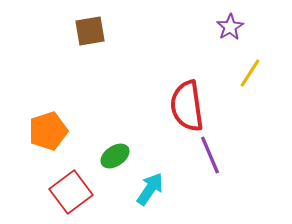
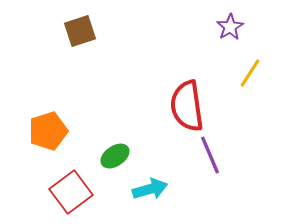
brown square: moved 10 px left; rotated 8 degrees counterclockwise
cyan arrow: rotated 40 degrees clockwise
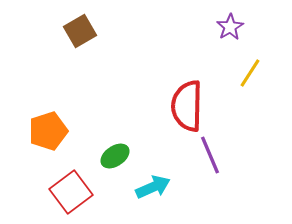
brown square: rotated 12 degrees counterclockwise
red semicircle: rotated 9 degrees clockwise
cyan arrow: moved 3 px right, 2 px up; rotated 8 degrees counterclockwise
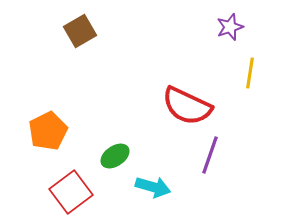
purple star: rotated 12 degrees clockwise
yellow line: rotated 24 degrees counterclockwise
red semicircle: rotated 66 degrees counterclockwise
orange pentagon: rotated 9 degrees counterclockwise
purple line: rotated 42 degrees clockwise
cyan arrow: rotated 40 degrees clockwise
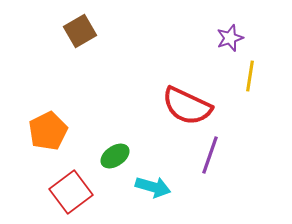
purple star: moved 11 px down
yellow line: moved 3 px down
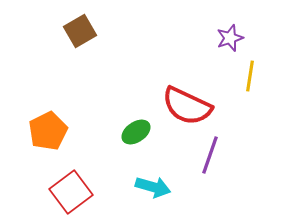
green ellipse: moved 21 px right, 24 px up
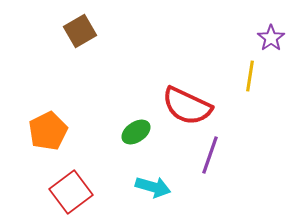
purple star: moved 41 px right; rotated 16 degrees counterclockwise
